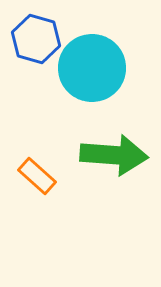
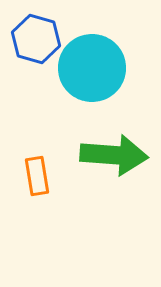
orange rectangle: rotated 39 degrees clockwise
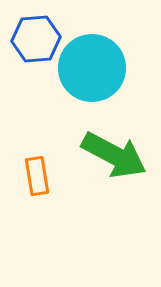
blue hexagon: rotated 21 degrees counterclockwise
green arrow: rotated 24 degrees clockwise
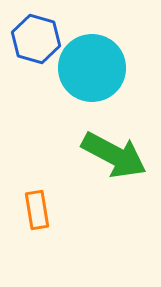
blue hexagon: rotated 21 degrees clockwise
orange rectangle: moved 34 px down
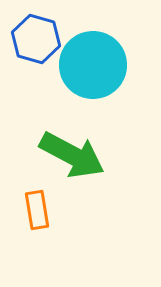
cyan circle: moved 1 px right, 3 px up
green arrow: moved 42 px left
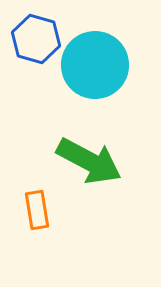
cyan circle: moved 2 px right
green arrow: moved 17 px right, 6 px down
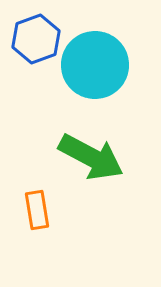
blue hexagon: rotated 24 degrees clockwise
green arrow: moved 2 px right, 4 px up
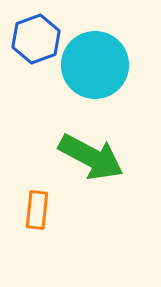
orange rectangle: rotated 15 degrees clockwise
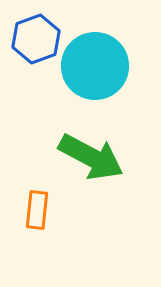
cyan circle: moved 1 px down
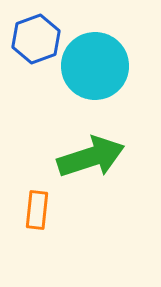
green arrow: rotated 46 degrees counterclockwise
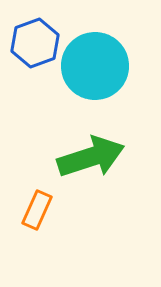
blue hexagon: moved 1 px left, 4 px down
orange rectangle: rotated 18 degrees clockwise
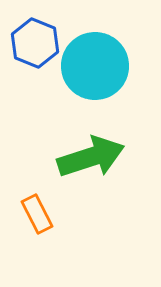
blue hexagon: rotated 18 degrees counterclockwise
orange rectangle: moved 4 px down; rotated 51 degrees counterclockwise
